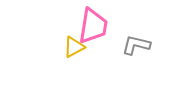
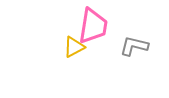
gray L-shape: moved 2 px left, 1 px down
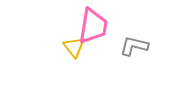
yellow triangle: rotated 40 degrees counterclockwise
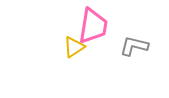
yellow triangle: rotated 35 degrees clockwise
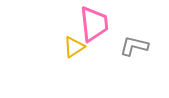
pink trapezoid: moved 1 px right, 2 px up; rotated 15 degrees counterclockwise
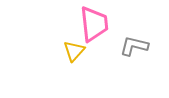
yellow triangle: moved 4 px down; rotated 15 degrees counterclockwise
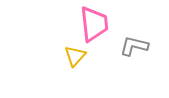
yellow triangle: moved 1 px right, 5 px down
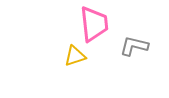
yellow triangle: rotated 30 degrees clockwise
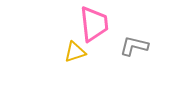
yellow triangle: moved 4 px up
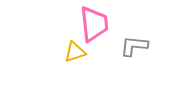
gray L-shape: rotated 8 degrees counterclockwise
